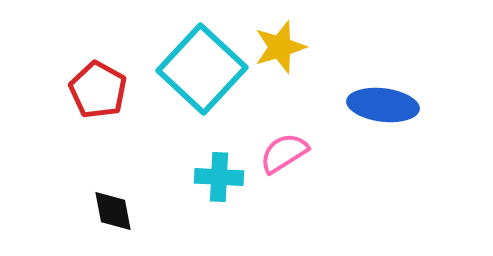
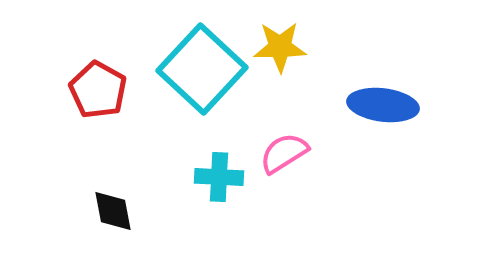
yellow star: rotated 16 degrees clockwise
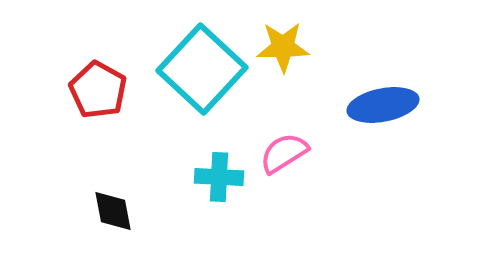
yellow star: moved 3 px right
blue ellipse: rotated 18 degrees counterclockwise
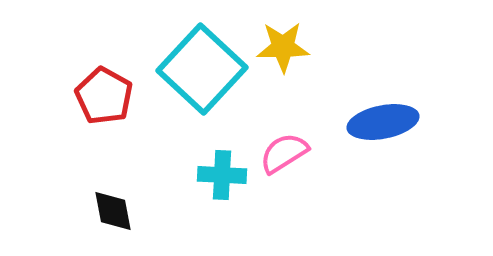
red pentagon: moved 6 px right, 6 px down
blue ellipse: moved 17 px down
cyan cross: moved 3 px right, 2 px up
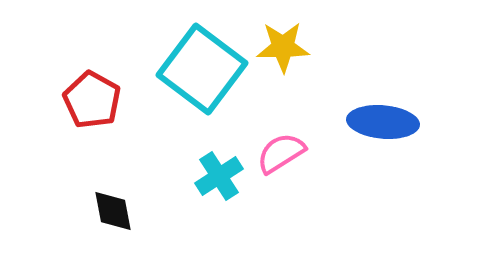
cyan square: rotated 6 degrees counterclockwise
red pentagon: moved 12 px left, 4 px down
blue ellipse: rotated 16 degrees clockwise
pink semicircle: moved 3 px left
cyan cross: moved 3 px left, 1 px down; rotated 36 degrees counterclockwise
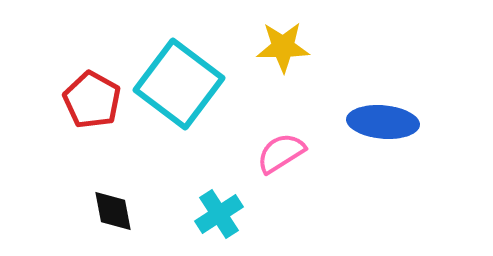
cyan square: moved 23 px left, 15 px down
cyan cross: moved 38 px down
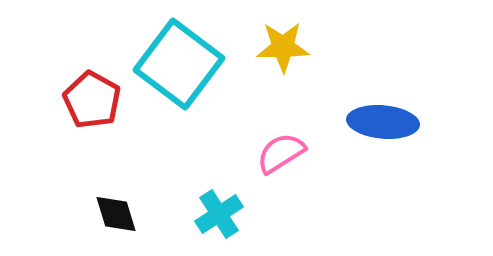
cyan square: moved 20 px up
black diamond: moved 3 px right, 3 px down; rotated 6 degrees counterclockwise
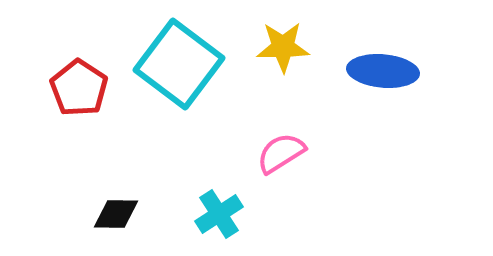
red pentagon: moved 13 px left, 12 px up; rotated 4 degrees clockwise
blue ellipse: moved 51 px up
black diamond: rotated 72 degrees counterclockwise
